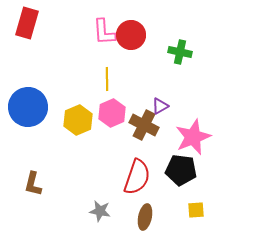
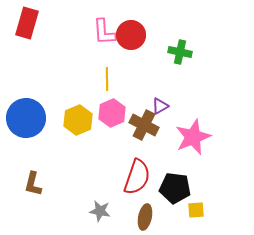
blue circle: moved 2 px left, 11 px down
black pentagon: moved 6 px left, 18 px down
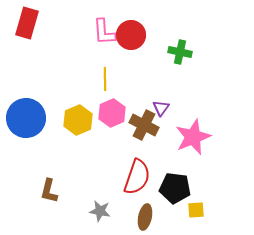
yellow line: moved 2 px left
purple triangle: moved 1 px right, 2 px down; rotated 24 degrees counterclockwise
brown L-shape: moved 16 px right, 7 px down
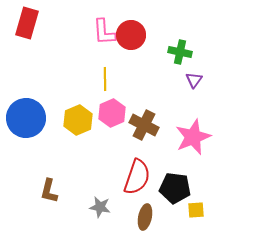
purple triangle: moved 33 px right, 28 px up
gray star: moved 4 px up
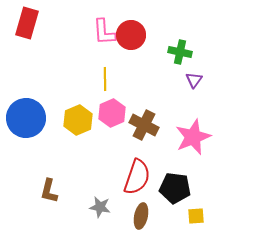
yellow square: moved 6 px down
brown ellipse: moved 4 px left, 1 px up
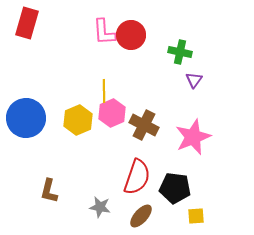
yellow line: moved 1 px left, 12 px down
brown ellipse: rotated 30 degrees clockwise
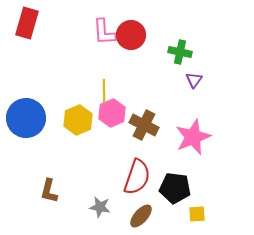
yellow square: moved 1 px right, 2 px up
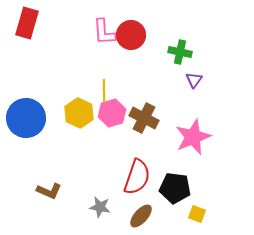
pink hexagon: rotated 8 degrees clockwise
yellow hexagon: moved 1 px right, 7 px up; rotated 12 degrees counterclockwise
brown cross: moved 7 px up
brown L-shape: rotated 80 degrees counterclockwise
yellow square: rotated 24 degrees clockwise
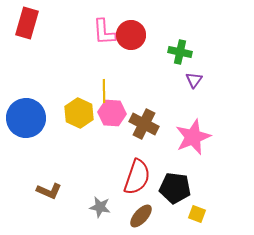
pink hexagon: rotated 20 degrees clockwise
brown cross: moved 6 px down
